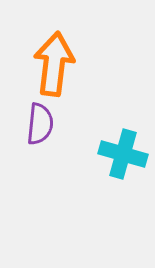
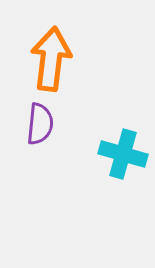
orange arrow: moved 3 px left, 5 px up
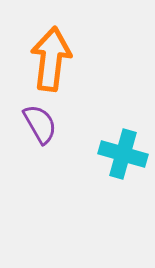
purple semicircle: rotated 36 degrees counterclockwise
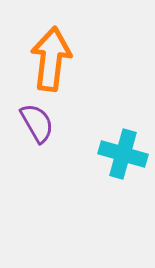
purple semicircle: moved 3 px left, 1 px up
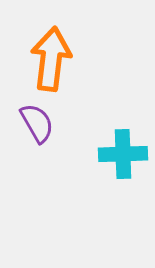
cyan cross: rotated 18 degrees counterclockwise
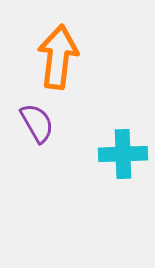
orange arrow: moved 7 px right, 2 px up
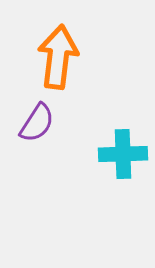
purple semicircle: rotated 63 degrees clockwise
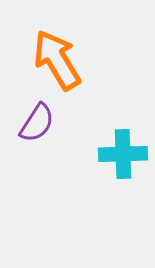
orange arrow: moved 1 px left, 3 px down; rotated 38 degrees counterclockwise
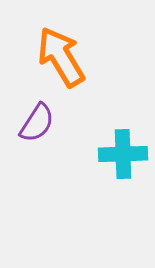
orange arrow: moved 4 px right, 3 px up
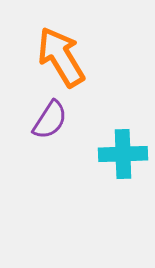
purple semicircle: moved 13 px right, 3 px up
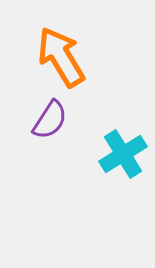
cyan cross: rotated 30 degrees counterclockwise
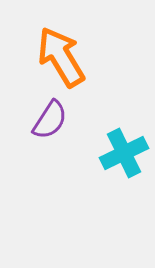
cyan cross: moved 1 px right, 1 px up; rotated 6 degrees clockwise
